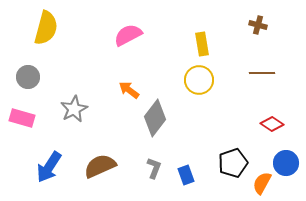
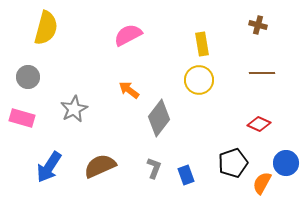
gray diamond: moved 4 px right
red diamond: moved 13 px left; rotated 10 degrees counterclockwise
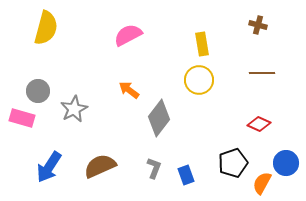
gray circle: moved 10 px right, 14 px down
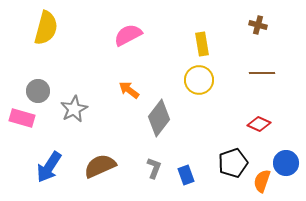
orange semicircle: moved 2 px up; rotated 10 degrees counterclockwise
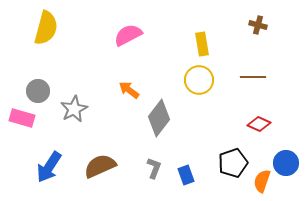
brown line: moved 9 px left, 4 px down
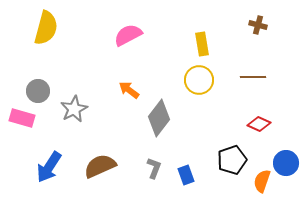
black pentagon: moved 1 px left, 3 px up
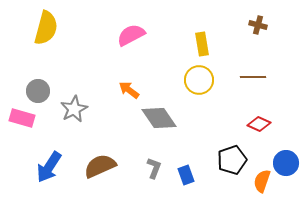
pink semicircle: moved 3 px right
gray diamond: rotated 72 degrees counterclockwise
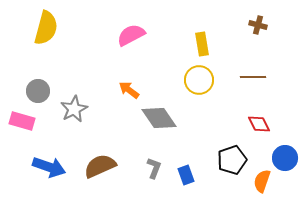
pink rectangle: moved 3 px down
red diamond: rotated 40 degrees clockwise
blue circle: moved 1 px left, 5 px up
blue arrow: rotated 104 degrees counterclockwise
